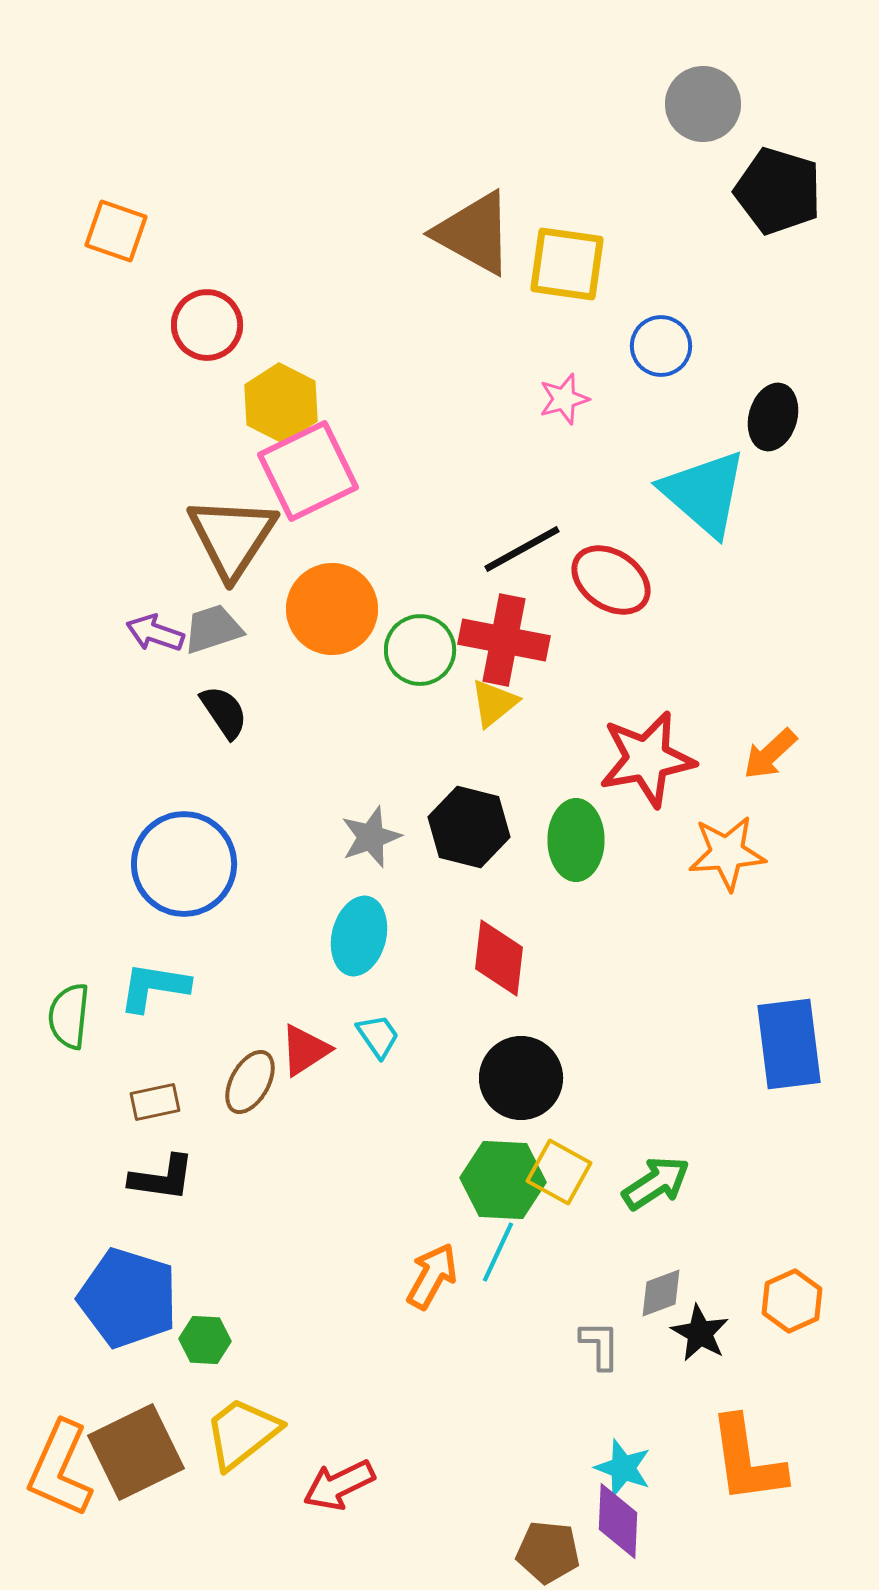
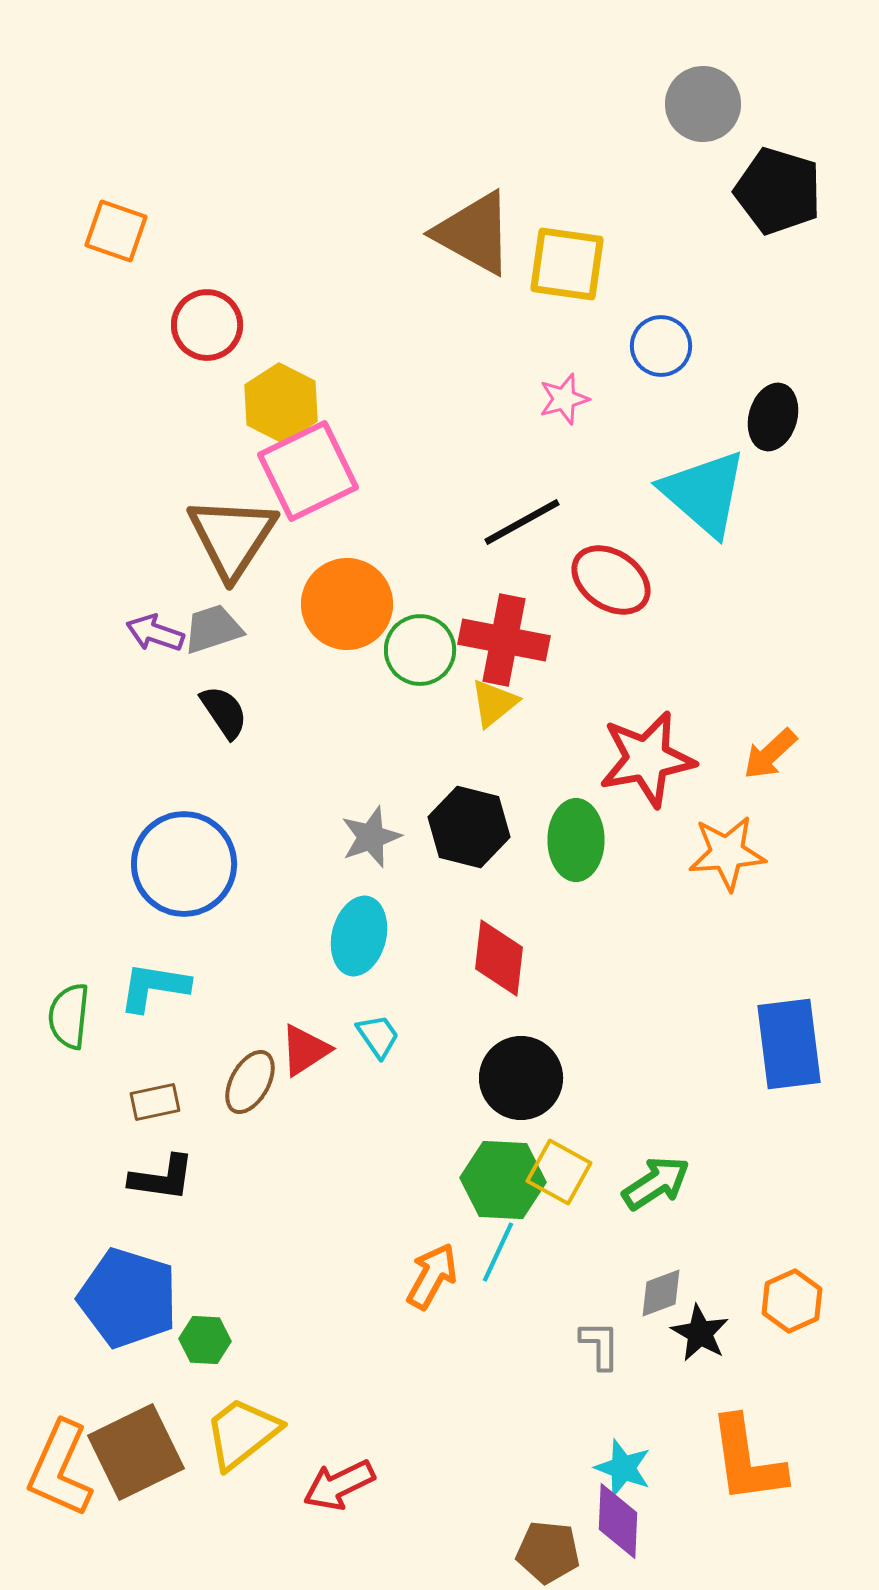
black line at (522, 549): moved 27 px up
orange circle at (332, 609): moved 15 px right, 5 px up
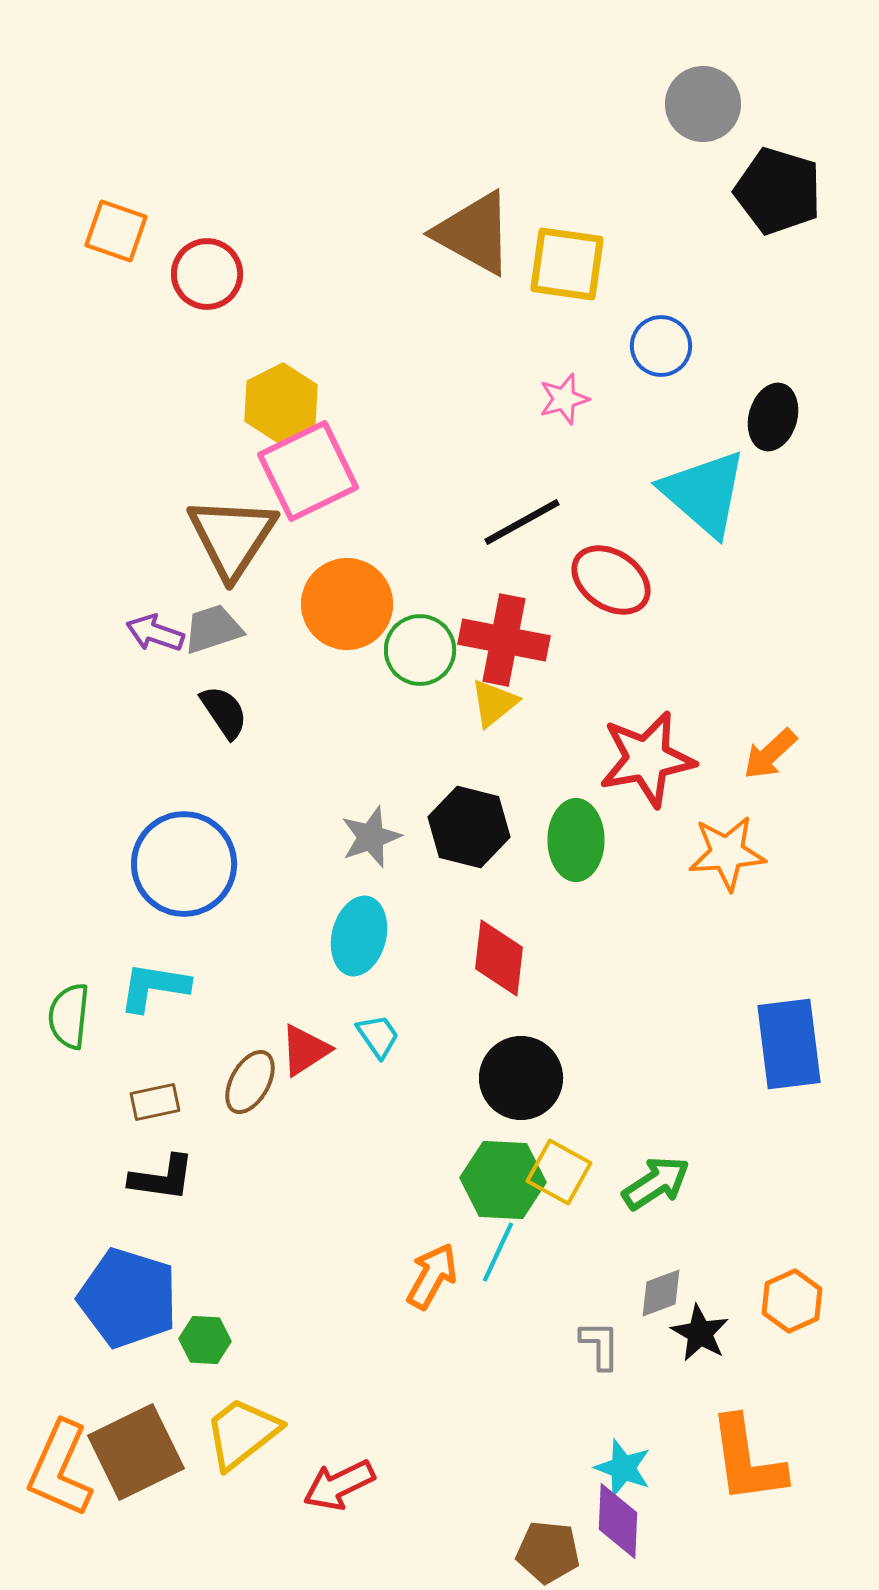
red circle at (207, 325): moved 51 px up
yellow hexagon at (281, 403): rotated 6 degrees clockwise
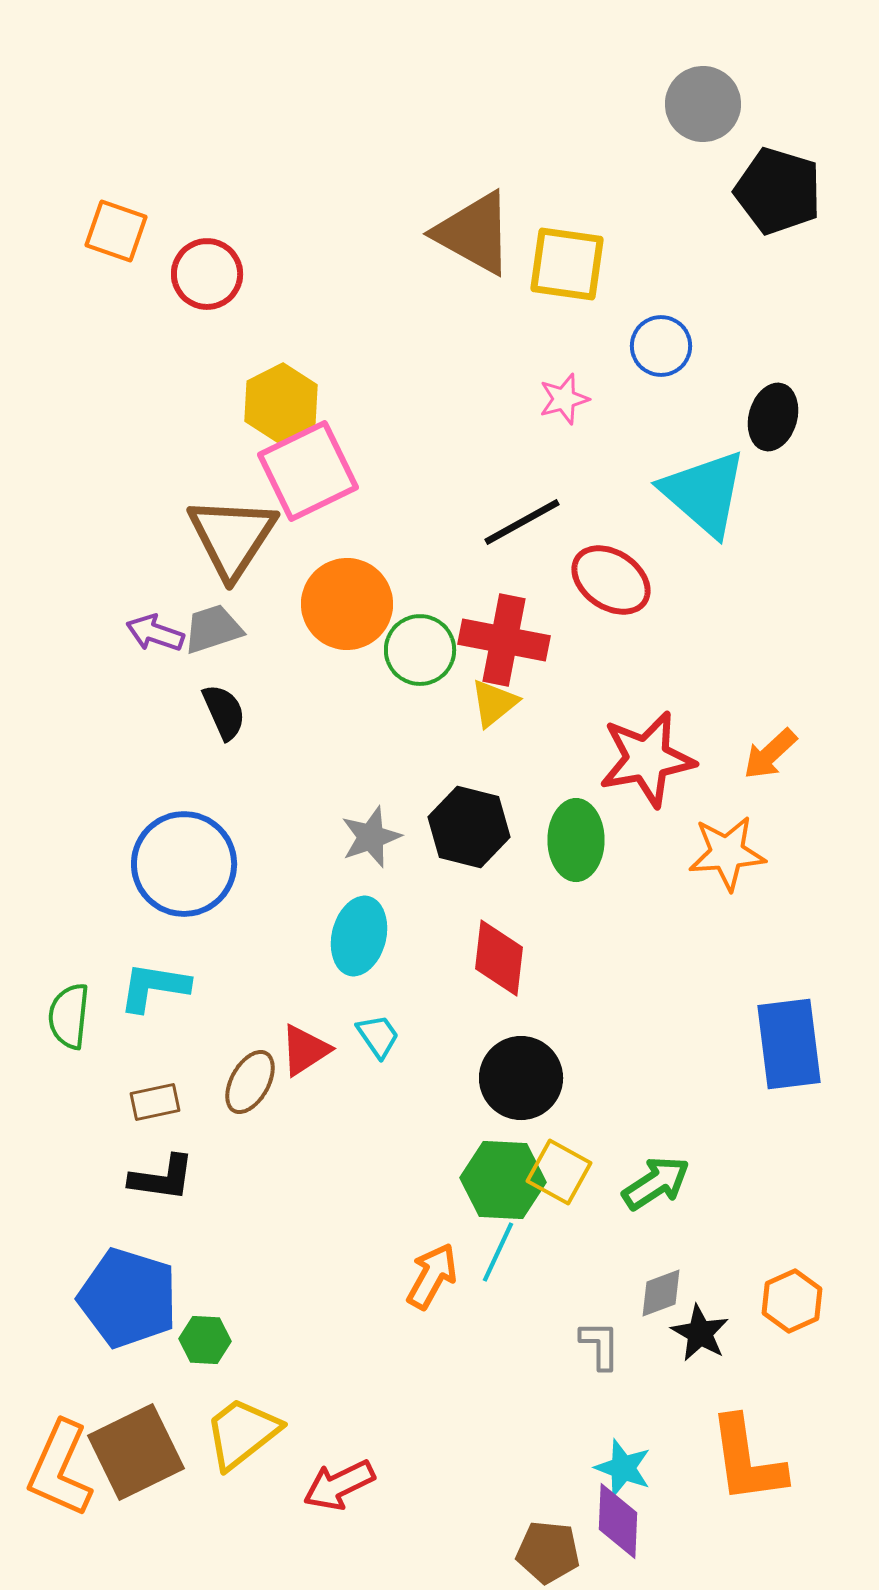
black semicircle at (224, 712): rotated 10 degrees clockwise
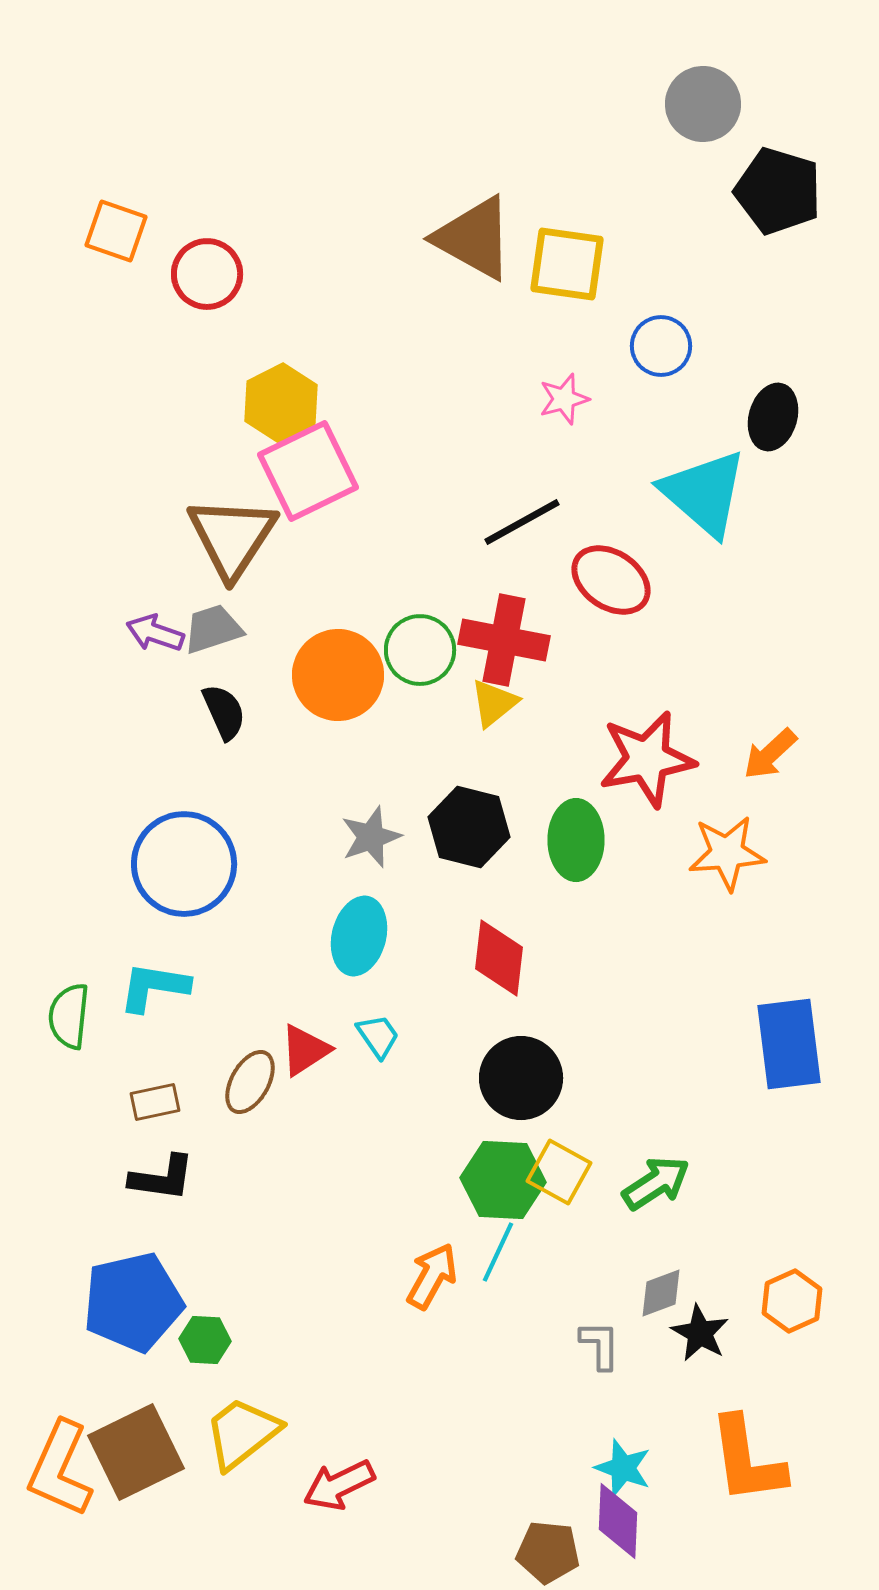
brown triangle at (474, 233): moved 5 px down
orange circle at (347, 604): moved 9 px left, 71 px down
blue pentagon at (128, 1298): moved 5 px right, 4 px down; rotated 30 degrees counterclockwise
